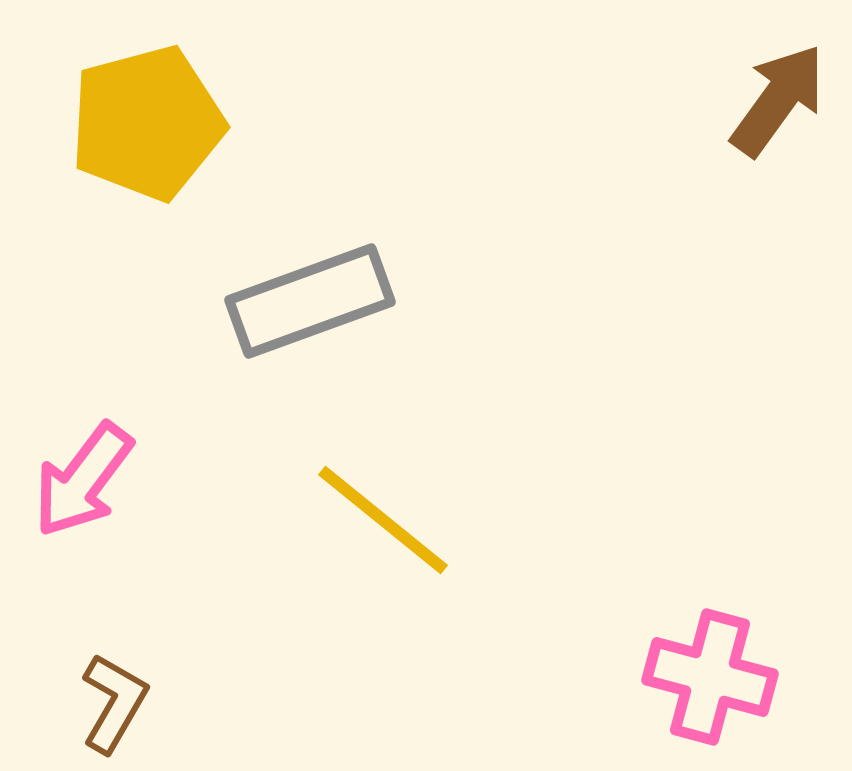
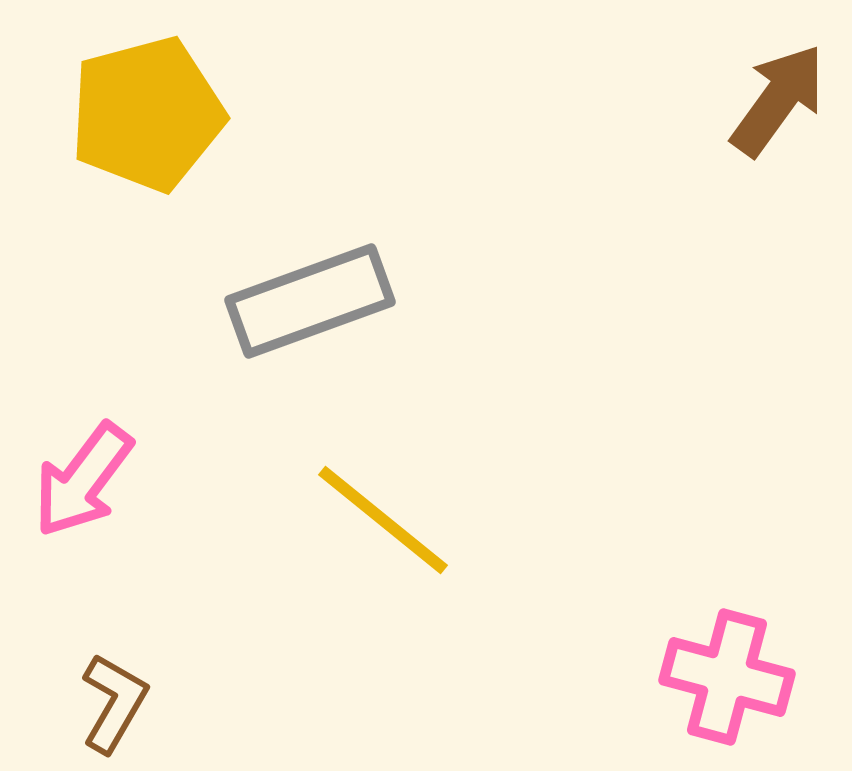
yellow pentagon: moved 9 px up
pink cross: moved 17 px right
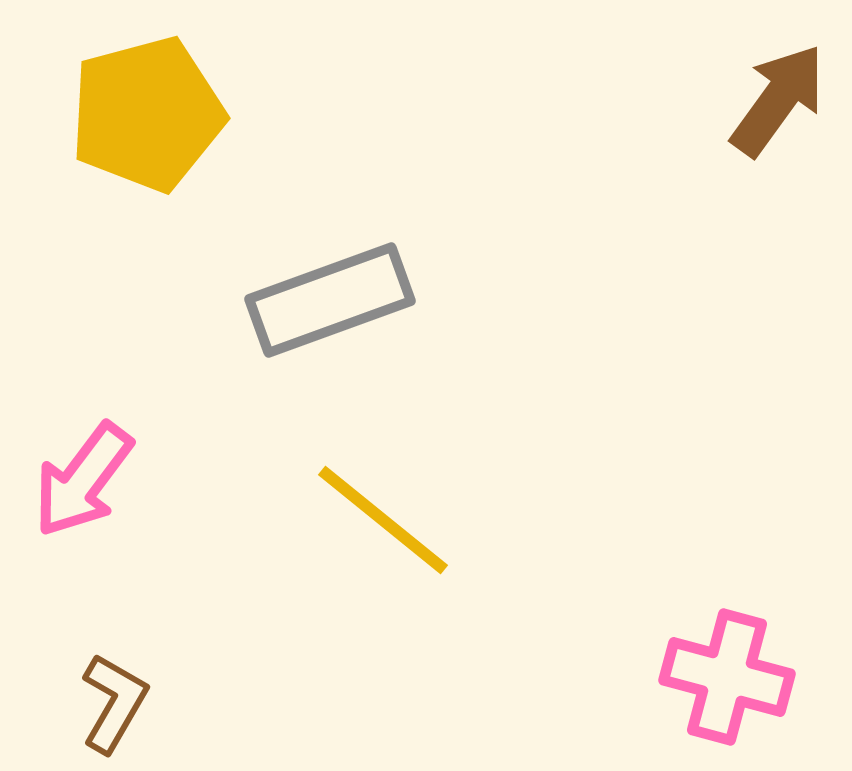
gray rectangle: moved 20 px right, 1 px up
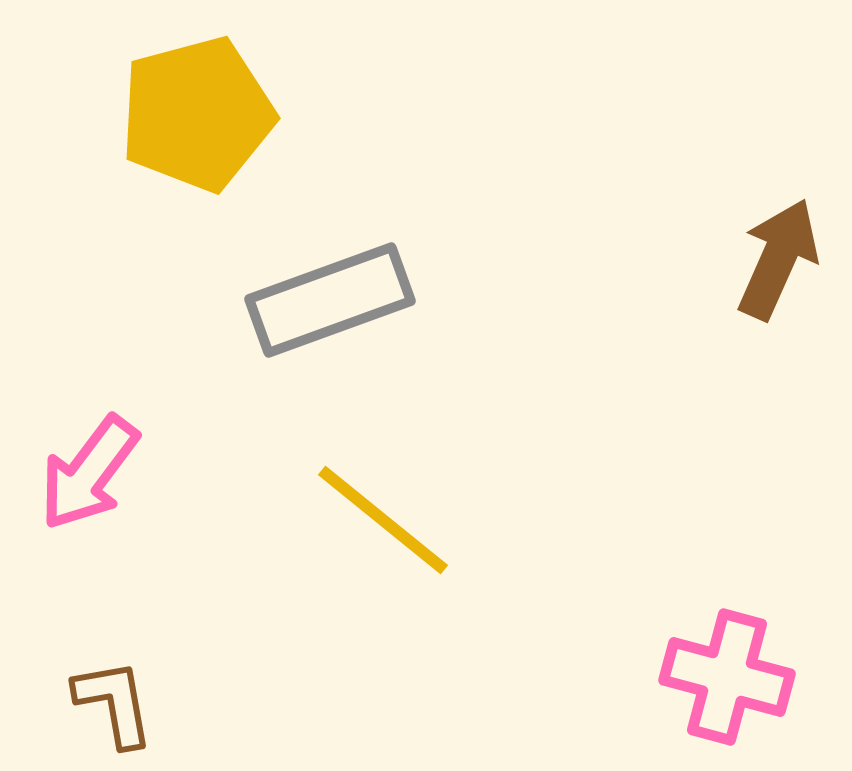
brown arrow: moved 159 px down; rotated 12 degrees counterclockwise
yellow pentagon: moved 50 px right
pink arrow: moved 6 px right, 7 px up
brown L-shape: rotated 40 degrees counterclockwise
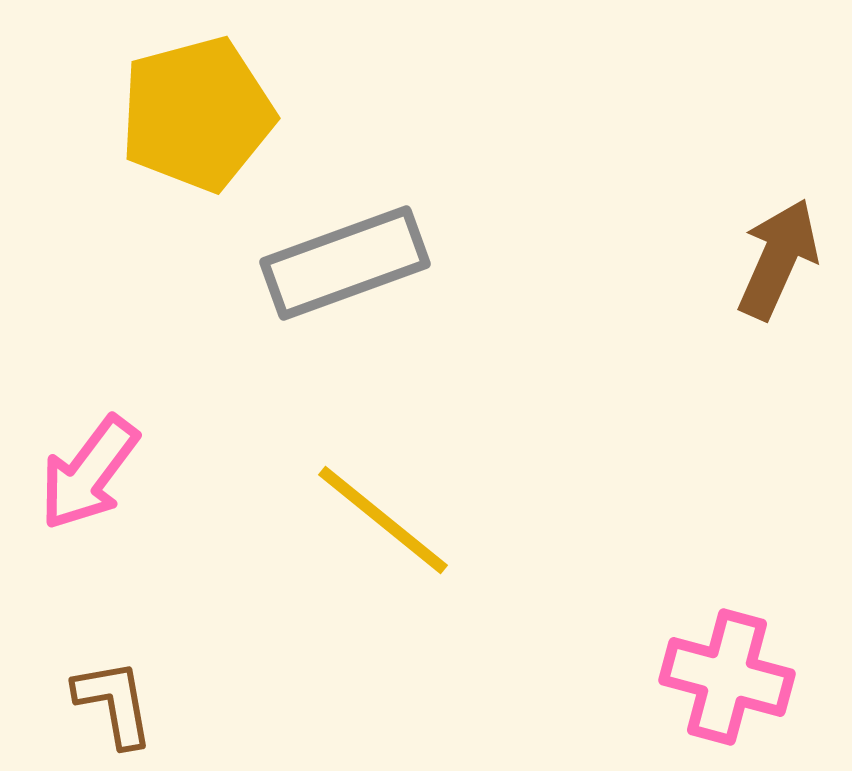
gray rectangle: moved 15 px right, 37 px up
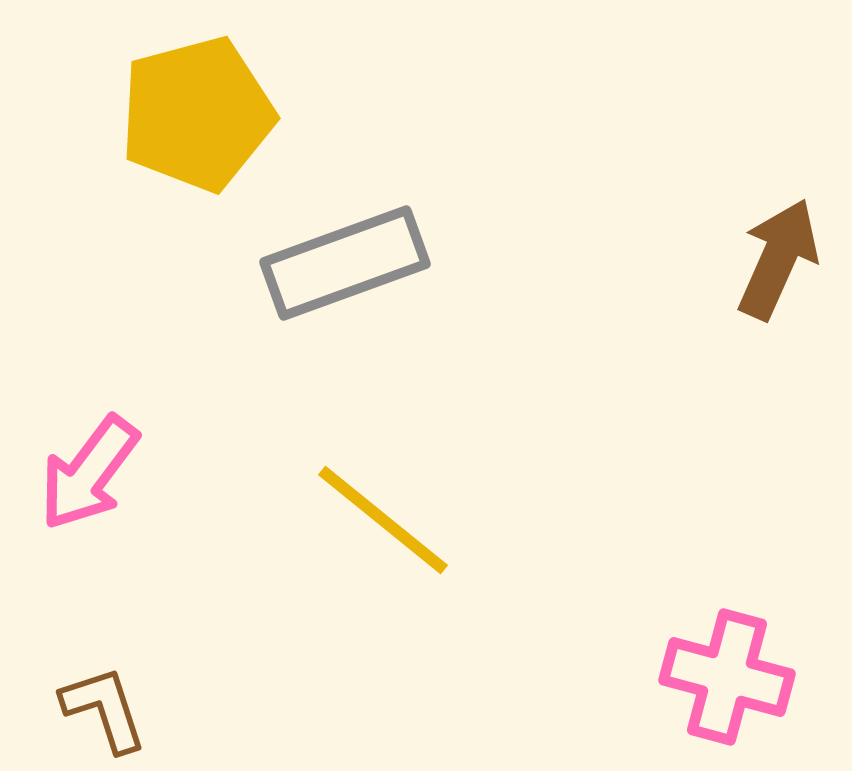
brown L-shape: moved 10 px left, 6 px down; rotated 8 degrees counterclockwise
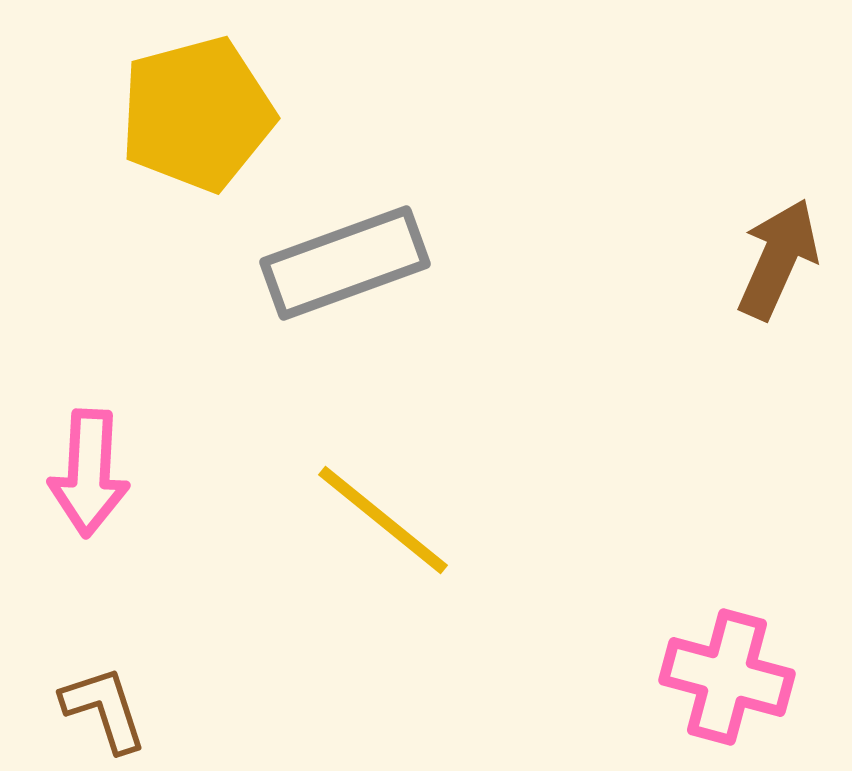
pink arrow: rotated 34 degrees counterclockwise
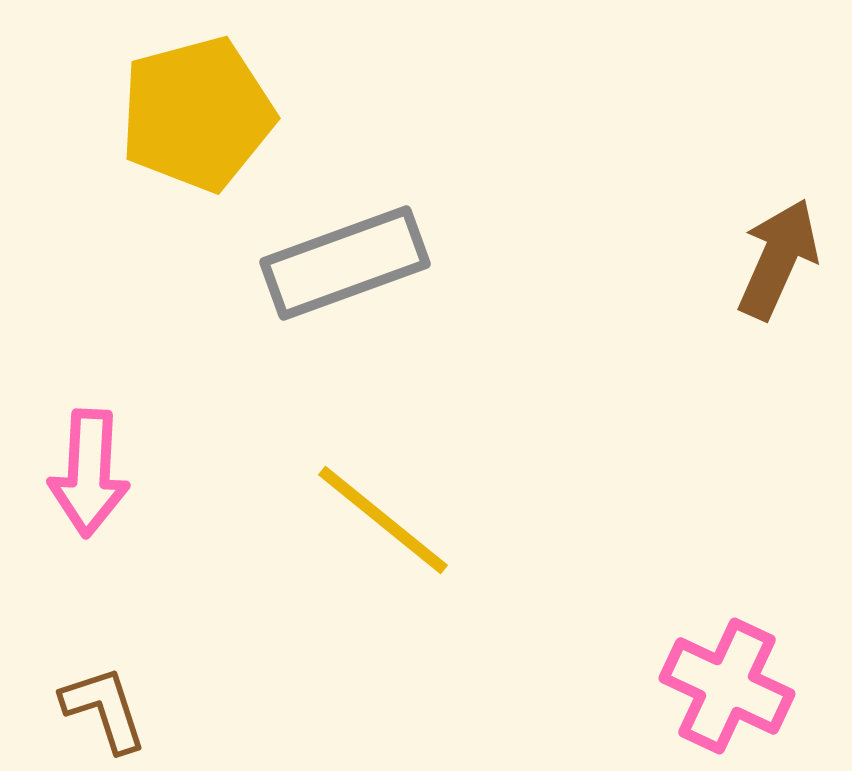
pink cross: moved 9 px down; rotated 10 degrees clockwise
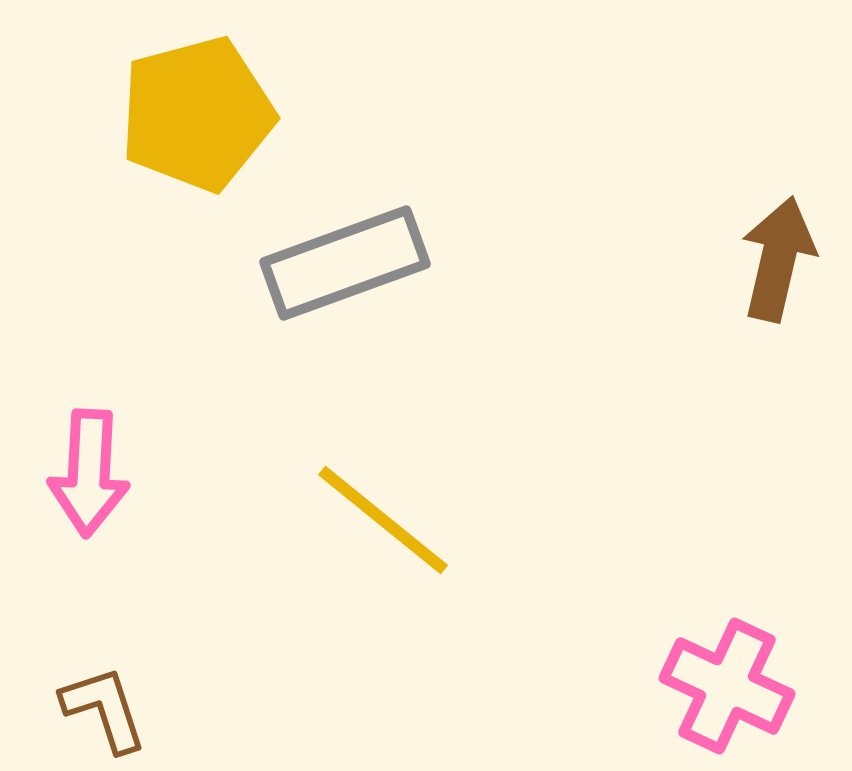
brown arrow: rotated 11 degrees counterclockwise
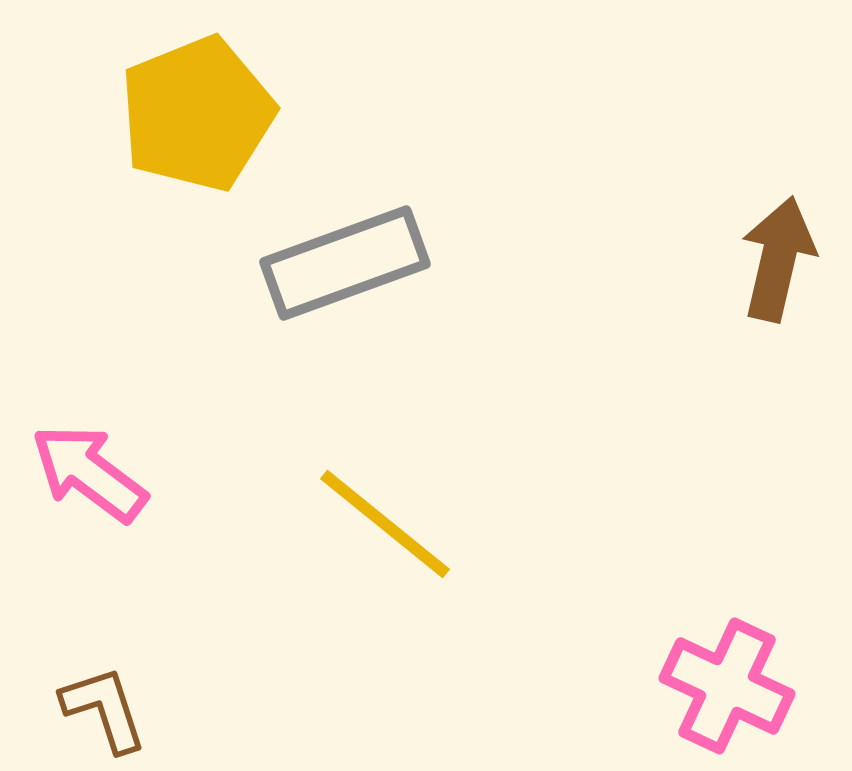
yellow pentagon: rotated 7 degrees counterclockwise
pink arrow: rotated 124 degrees clockwise
yellow line: moved 2 px right, 4 px down
